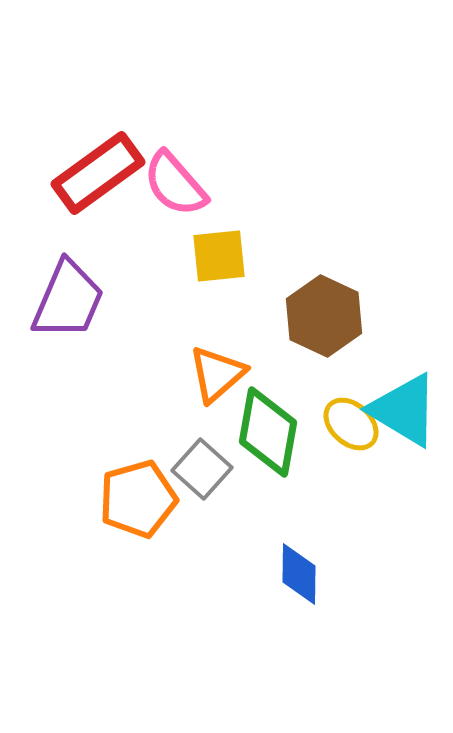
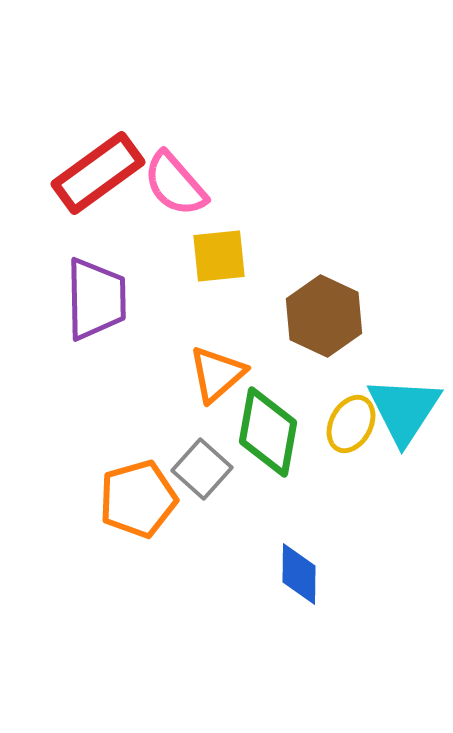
purple trapezoid: moved 28 px right, 1 px up; rotated 24 degrees counterclockwise
cyan triangle: rotated 32 degrees clockwise
yellow ellipse: rotated 76 degrees clockwise
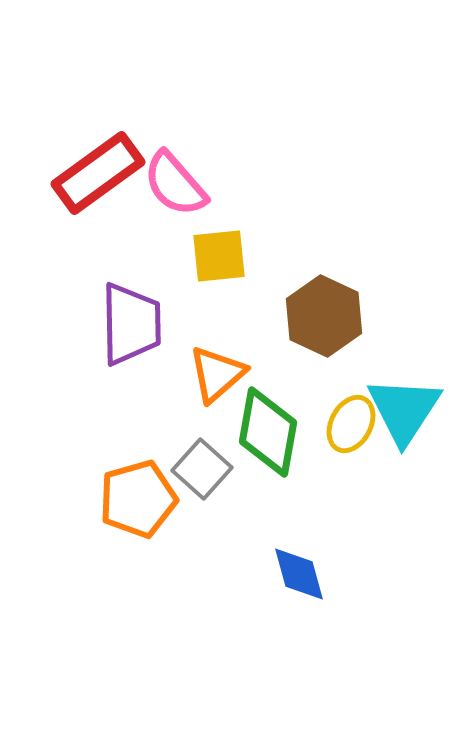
purple trapezoid: moved 35 px right, 25 px down
blue diamond: rotated 16 degrees counterclockwise
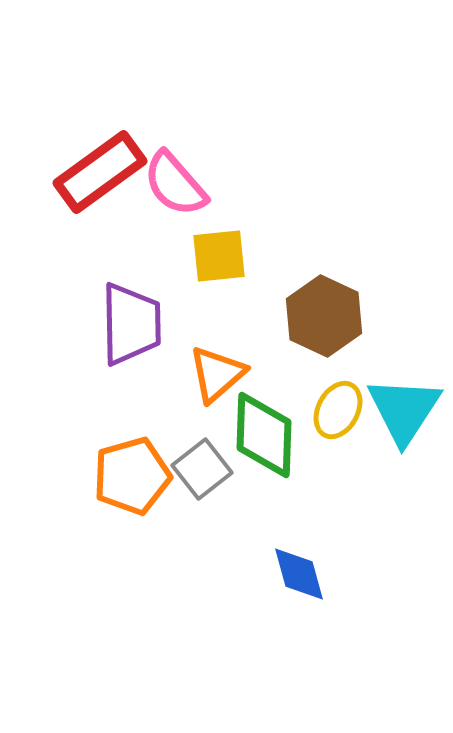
red rectangle: moved 2 px right, 1 px up
yellow ellipse: moved 13 px left, 14 px up
green diamond: moved 4 px left, 3 px down; rotated 8 degrees counterclockwise
gray square: rotated 10 degrees clockwise
orange pentagon: moved 6 px left, 23 px up
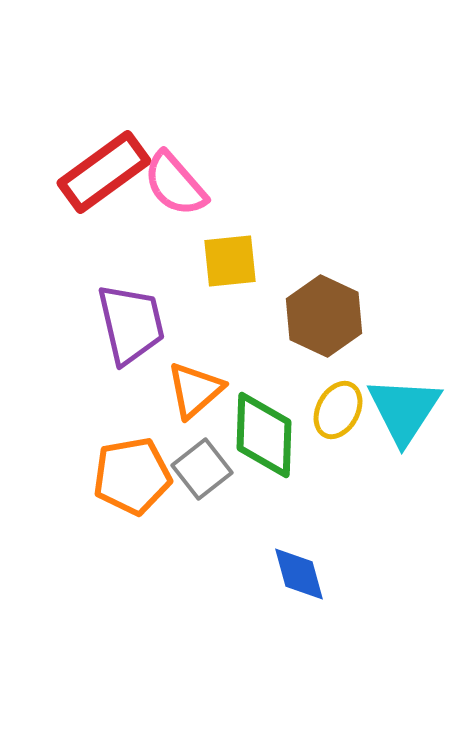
red rectangle: moved 4 px right
yellow square: moved 11 px right, 5 px down
purple trapezoid: rotated 12 degrees counterclockwise
orange triangle: moved 22 px left, 16 px down
orange pentagon: rotated 6 degrees clockwise
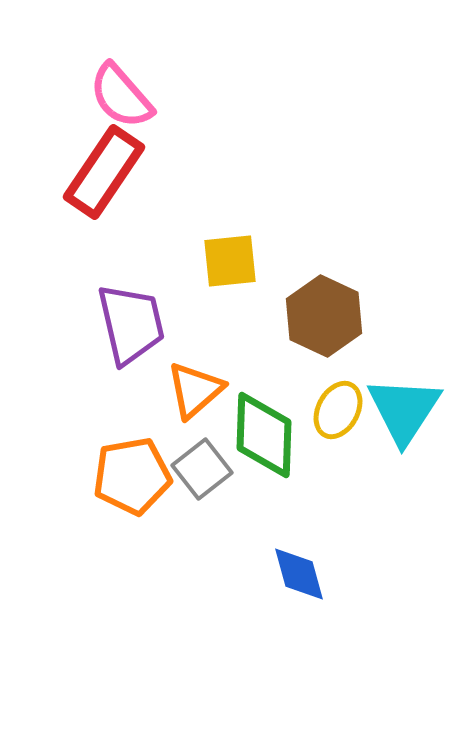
red rectangle: rotated 20 degrees counterclockwise
pink semicircle: moved 54 px left, 88 px up
